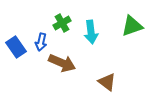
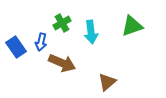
brown triangle: rotated 42 degrees clockwise
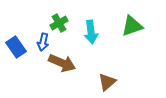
green cross: moved 3 px left
blue arrow: moved 2 px right
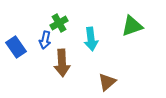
cyan arrow: moved 7 px down
blue arrow: moved 2 px right, 2 px up
brown arrow: rotated 64 degrees clockwise
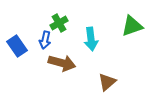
blue rectangle: moved 1 px right, 1 px up
brown arrow: rotated 72 degrees counterclockwise
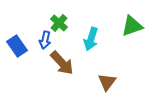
green cross: rotated 18 degrees counterclockwise
cyan arrow: rotated 25 degrees clockwise
brown arrow: rotated 32 degrees clockwise
brown triangle: rotated 12 degrees counterclockwise
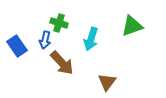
green cross: rotated 24 degrees counterclockwise
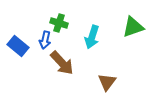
green triangle: moved 1 px right, 1 px down
cyan arrow: moved 1 px right, 2 px up
blue rectangle: moved 1 px right; rotated 15 degrees counterclockwise
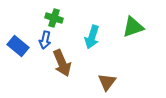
green cross: moved 5 px left, 5 px up
brown arrow: rotated 20 degrees clockwise
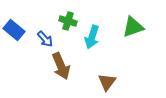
green cross: moved 14 px right, 3 px down
blue arrow: moved 1 px up; rotated 54 degrees counterclockwise
blue rectangle: moved 4 px left, 16 px up
brown arrow: moved 1 px left, 3 px down
